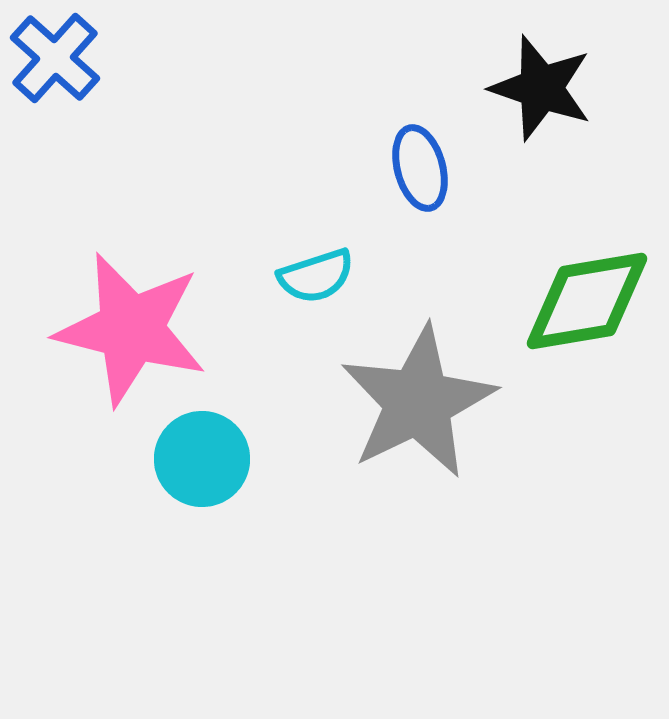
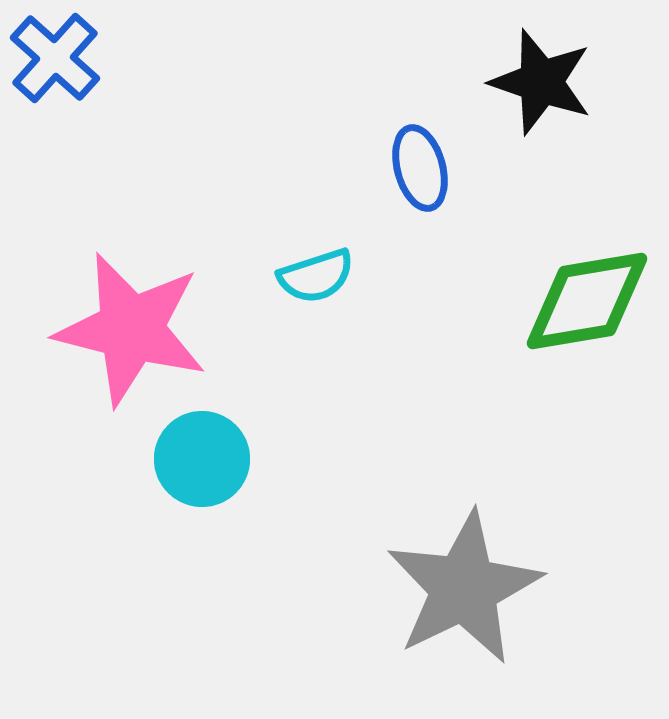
black star: moved 6 px up
gray star: moved 46 px right, 186 px down
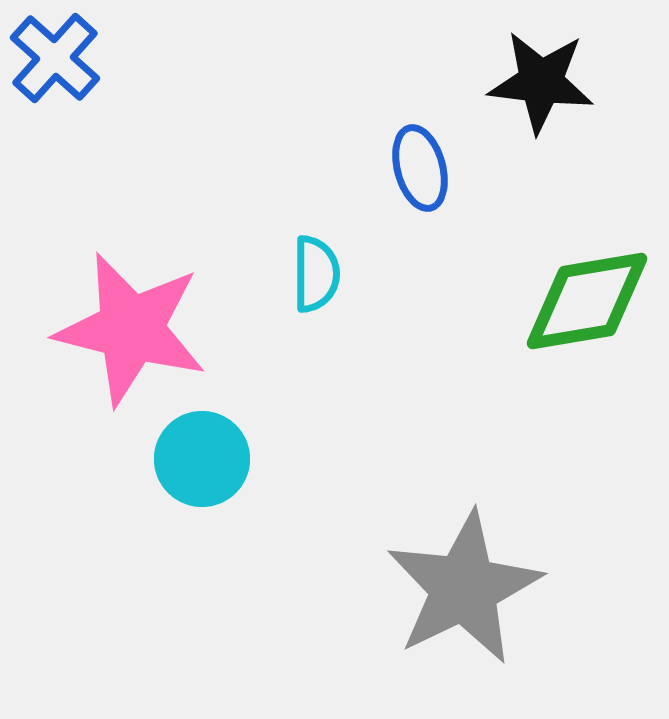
black star: rotated 12 degrees counterclockwise
cyan semicircle: moved 2 px up; rotated 72 degrees counterclockwise
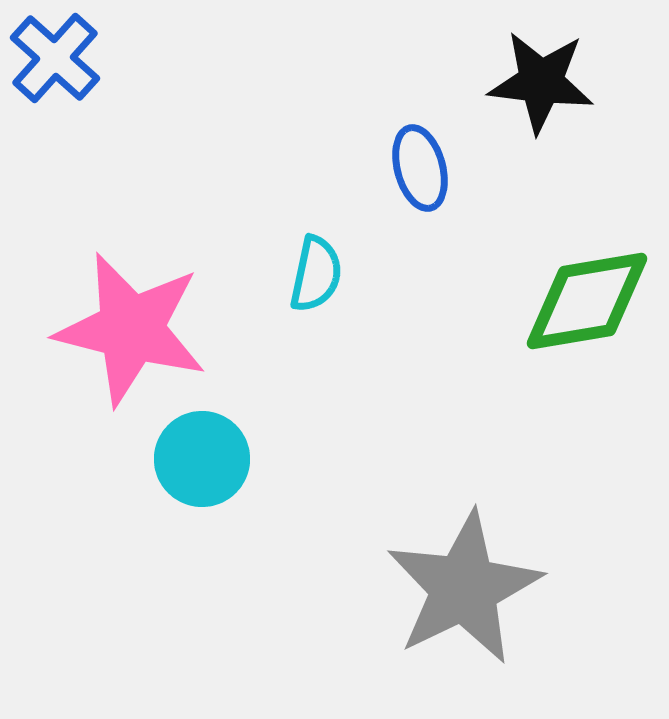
cyan semicircle: rotated 12 degrees clockwise
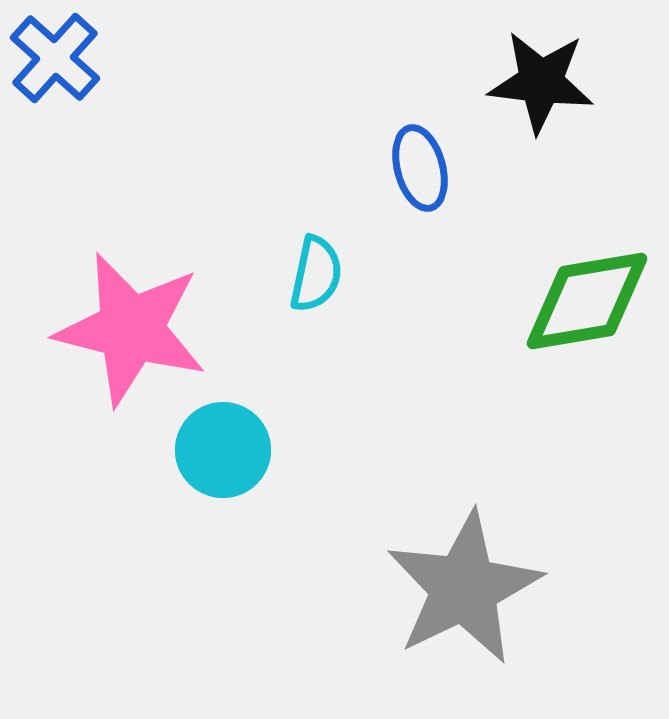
cyan circle: moved 21 px right, 9 px up
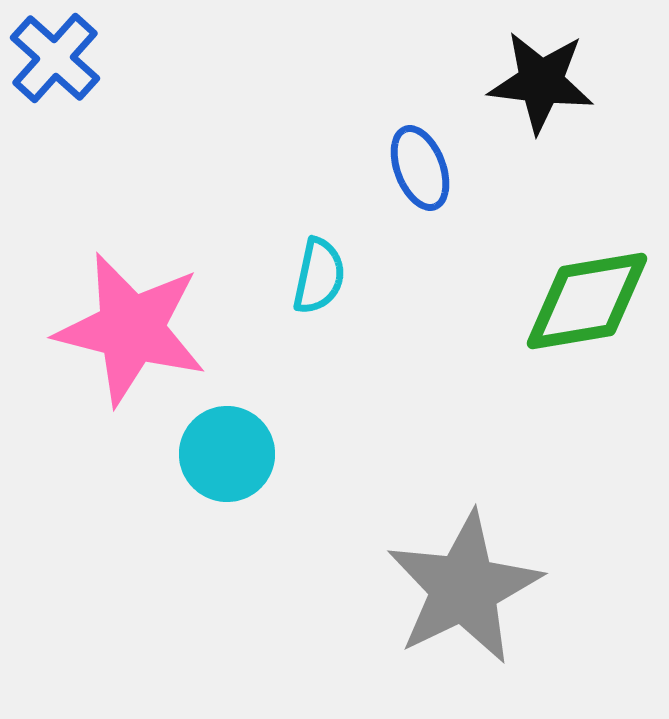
blue ellipse: rotated 6 degrees counterclockwise
cyan semicircle: moved 3 px right, 2 px down
cyan circle: moved 4 px right, 4 px down
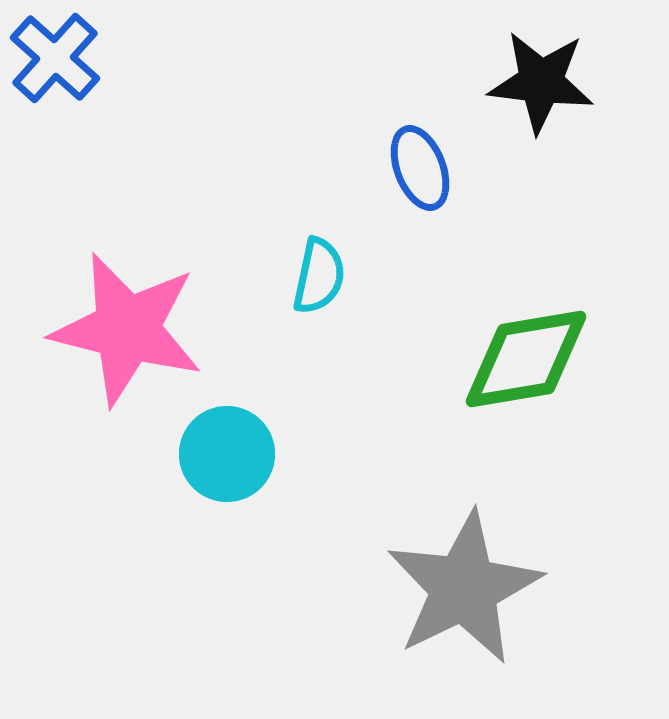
green diamond: moved 61 px left, 58 px down
pink star: moved 4 px left
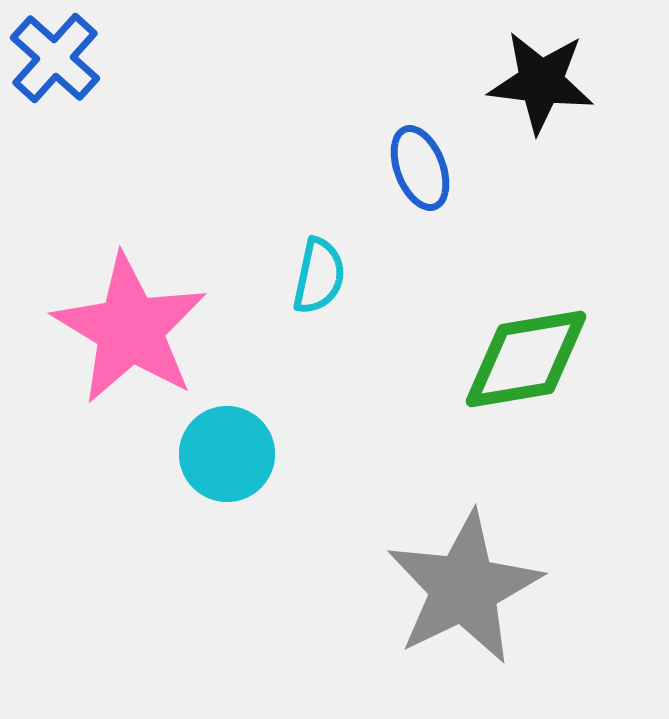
pink star: moved 3 px right; rotated 17 degrees clockwise
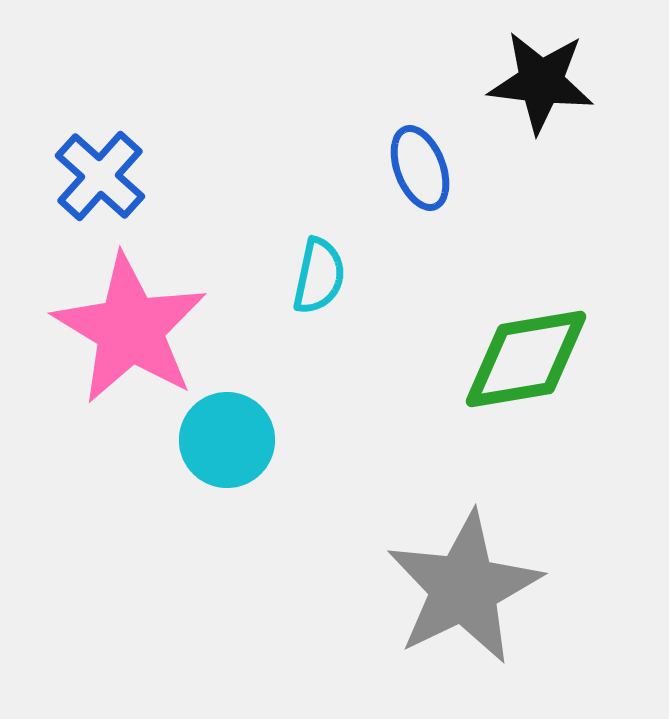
blue cross: moved 45 px right, 118 px down
cyan circle: moved 14 px up
